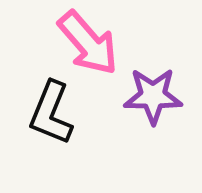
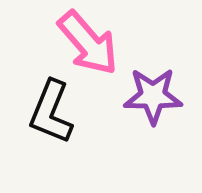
black L-shape: moved 1 px up
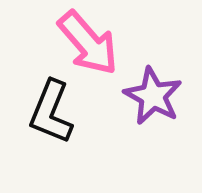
purple star: rotated 28 degrees clockwise
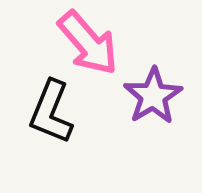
purple star: rotated 12 degrees clockwise
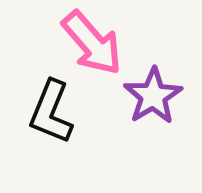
pink arrow: moved 4 px right
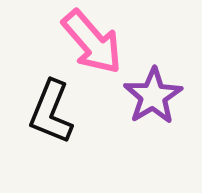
pink arrow: moved 1 px up
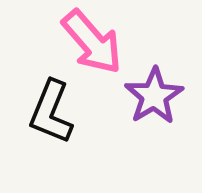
purple star: moved 1 px right
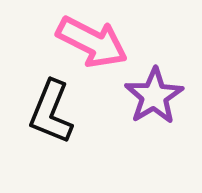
pink arrow: rotated 22 degrees counterclockwise
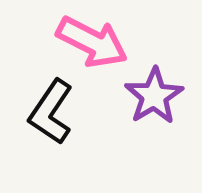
black L-shape: rotated 12 degrees clockwise
